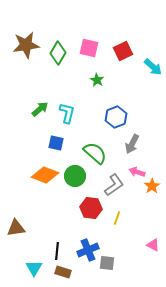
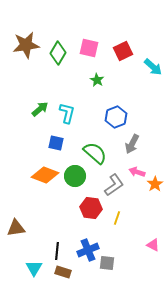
orange star: moved 3 px right, 2 px up
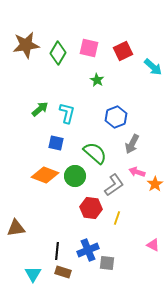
cyan triangle: moved 1 px left, 6 px down
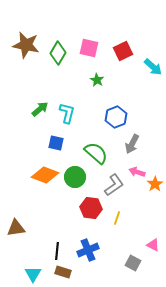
brown star: rotated 20 degrees clockwise
green semicircle: moved 1 px right
green circle: moved 1 px down
gray square: moved 26 px right; rotated 21 degrees clockwise
